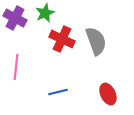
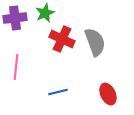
purple cross: rotated 35 degrees counterclockwise
gray semicircle: moved 1 px left, 1 px down
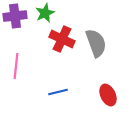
purple cross: moved 2 px up
gray semicircle: moved 1 px right, 1 px down
pink line: moved 1 px up
red ellipse: moved 1 px down
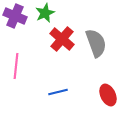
purple cross: rotated 30 degrees clockwise
red cross: rotated 15 degrees clockwise
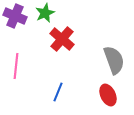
gray semicircle: moved 18 px right, 17 px down
blue line: rotated 54 degrees counterclockwise
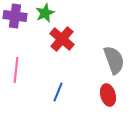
purple cross: rotated 15 degrees counterclockwise
pink line: moved 4 px down
red ellipse: rotated 10 degrees clockwise
